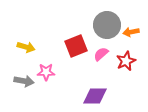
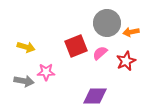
gray circle: moved 2 px up
pink semicircle: moved 1 px left, 1 px up
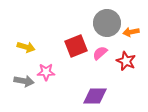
red star: rotated 24 degrees counterclockwise
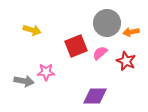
yellow arrow: moved 6 px right, 17 px up
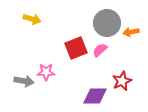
yellow arrow: moved 11 px up
red square: moved 2 px down
pink semicircle: moved 3 px up
red star: moved 4 px left, 20 px down; rotated 24 degrees clockwise
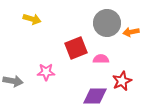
pink semicircle: moved 1 px right, 9 px down; rotated 42 degrees clockwise
gray arrow: moved 11 px left
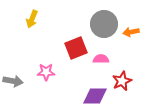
yellow arrow: rotated 96 degrees clockwise
gray circle: moved 3 px left, 1 px down
